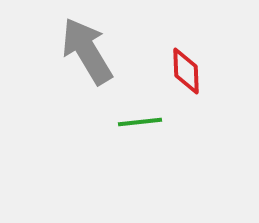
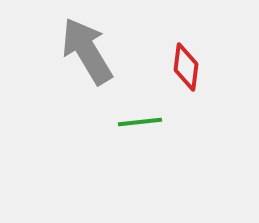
red diamond: moved 4 px up; rotated 9 degrees clockwise
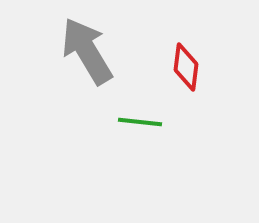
green line: rotated 12 degrees clockwise
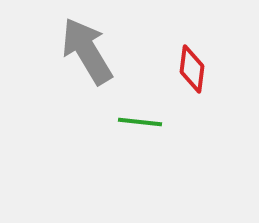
red diamond: moved 6 px right, 2 px down
